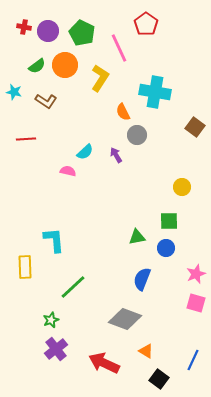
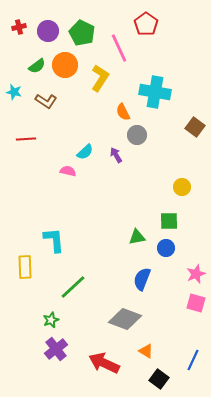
red cross: moved 5 px left; rotated 24 degrees counterclockwise
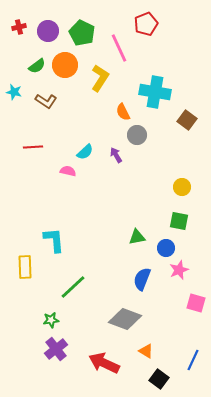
red pentagon: rotated 15 degrees clockwise
brown square: moved 8 px left, 7 px up
red line: moved 7 px right, 8 px down
green square: moved 10 px right; rotated 12 degrees clockwise
pink star: moved 17 px left, 4 px up
green star: rotated 14 degrees clockwise
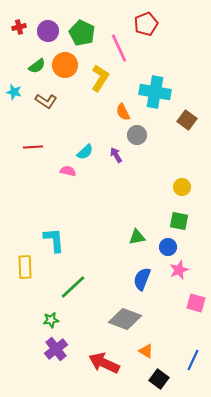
blue circle: moved 2 px right, 1 px up
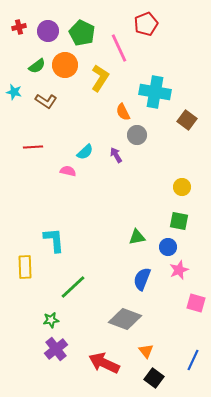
orange triangle: rotated 21 degrees clockwise
black square: moved 5 px left, 1 px up
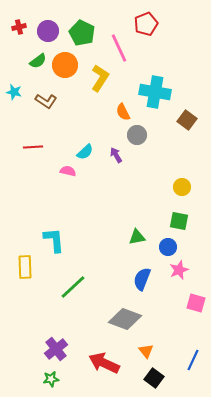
green semicircle: moved 1 px right, 5 px up
green star: moved 59 px down
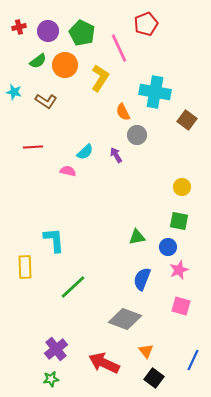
pink square: moved 15 px left, 3 px down
